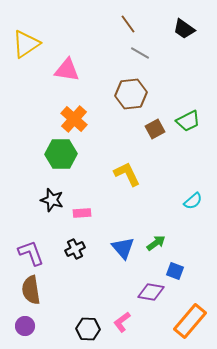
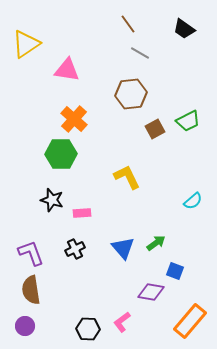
yellow L-shape: moved 3 px down
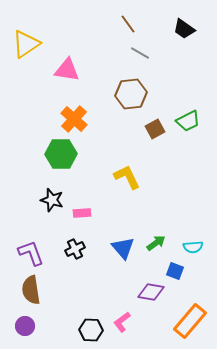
cyan semicircle: moved 46 px down; rotated 36 degrees clockwise
black hexagon: moved 3 px right, 1 px down
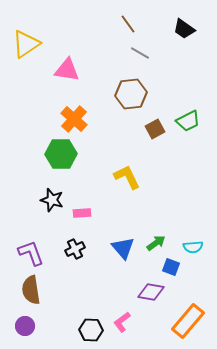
blue square: moved 4 px left, 4 px up
orange rectangle: moved 2 px left
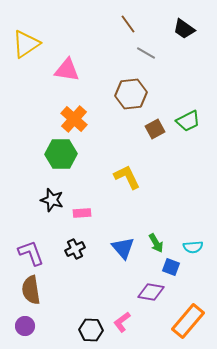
gray line: moved 6 px right
green arrow: rotated 96 degrees clockwise
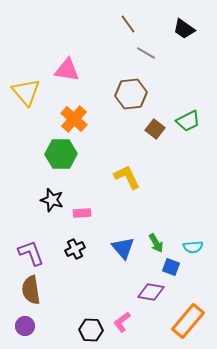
yellow triangle: moved 48 px down; rotated 36 degrees counterclockwise
brown square: rotated 24 degrees counterclockwise
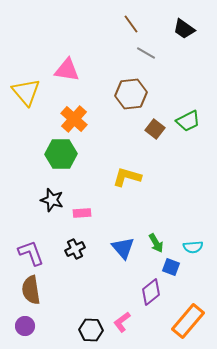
brown line: moved 3 px right
yellow L-shape: rotated 48 degrees counterclockwise
purple diamond: rotated 48 degrees counterclockwise
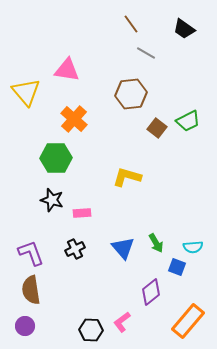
brown square: moved 2 px right, 1 px up
green hexagon: moved 5 px left, 4 px down
blue square: moved 6 px right
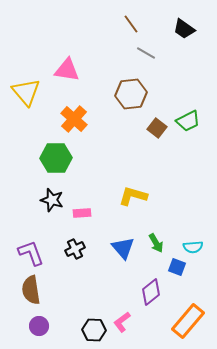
yellow L-shape: moved 6 px right, 19 px down
purple circle: moved 14 px right
black hexagon: moved 3 px right
